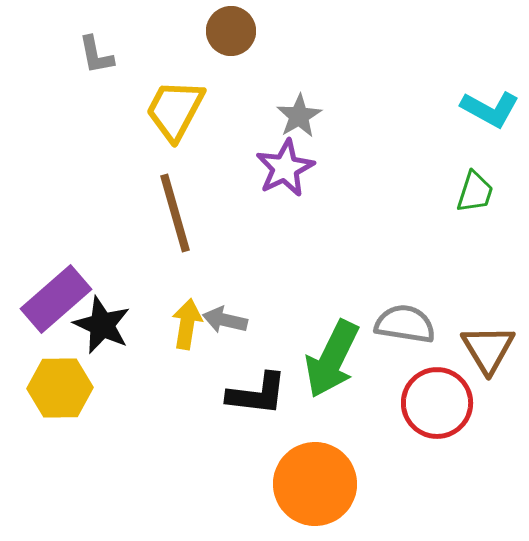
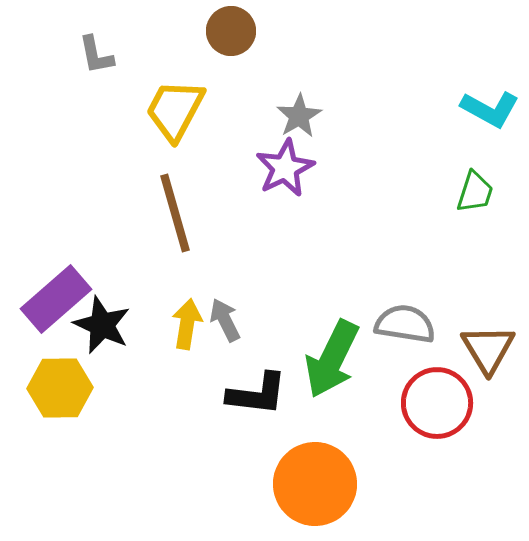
gray arrow: rotated 51 degrees clockwise
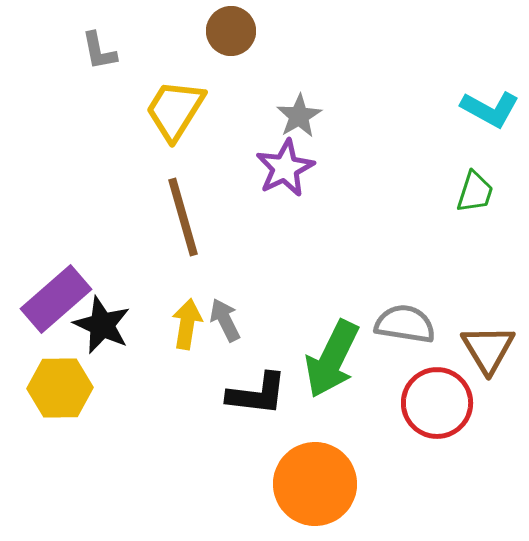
gray L-shape: moved 3 px right, 4 px up
yellow trapezoid: rotated 4 degrees clockwise
brown line: moved 8 px right, 4 px down
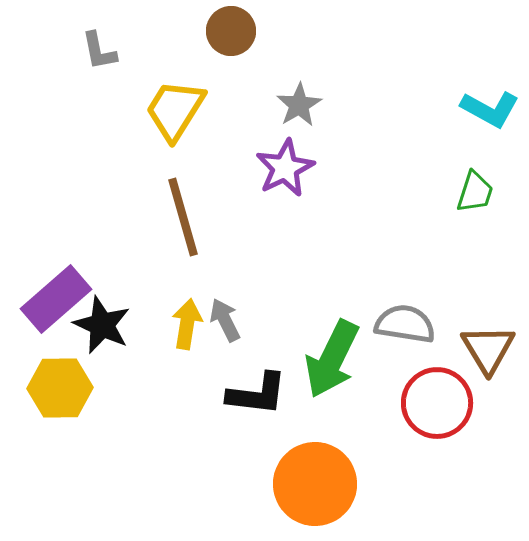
gray star: moved 11 px up
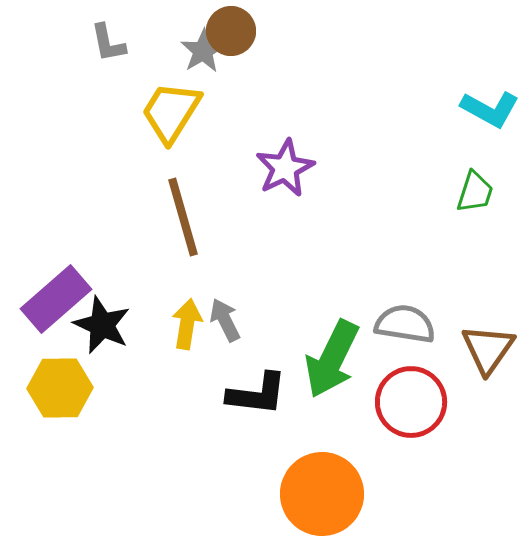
gray L-shape: moved 9 px right, 8 px up
gray star: moved 96 px left, 54 px up
yellow trapezoid: moved 4 px left, 2 px down
brown triangle: rotated 6 degrees clockwise
red circle: moved 26 px left, 1 px up
orange circle: moved 7 px right, 10 px down
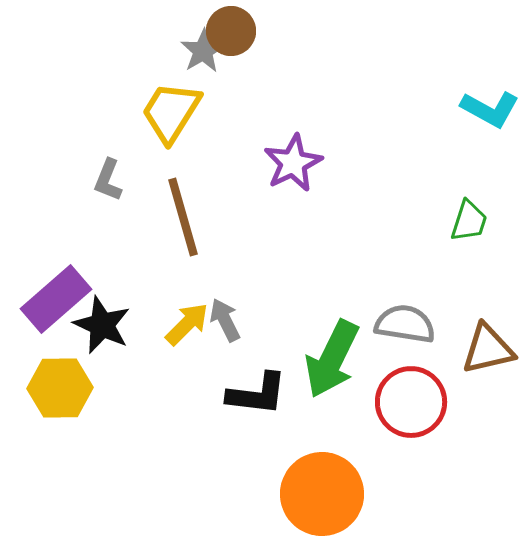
gray L-shape: moved 137 px down; rotated 33 degrees clockwise
purple star: moved 8 px right, 5 px up
green trapezoid: moved 6 px left, 29 px down
yellow arrow: rotated 36 degrees clockwise
brown triangle: rotated 42 degrees clockwise
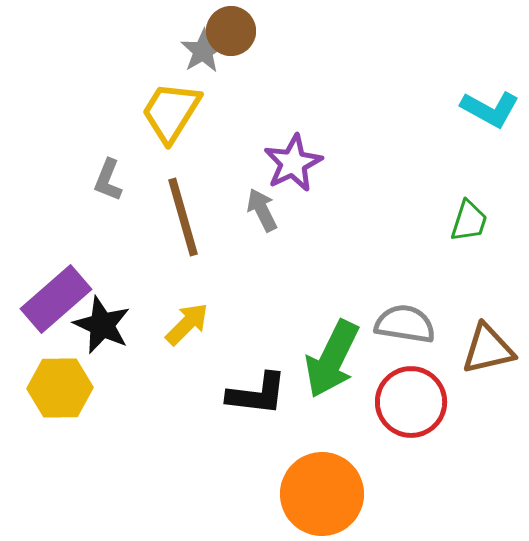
gray arrow: moved 37 px right, 110 px up
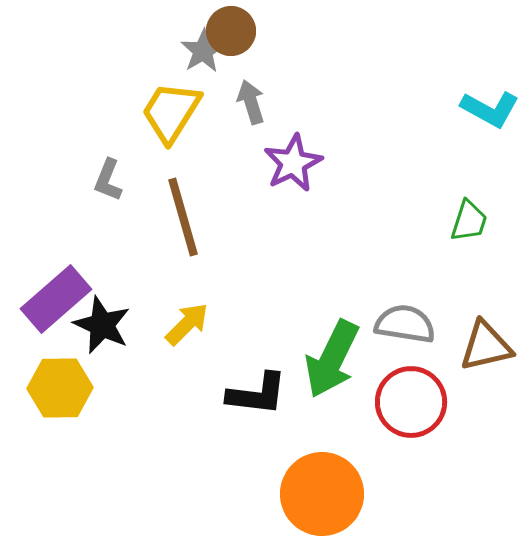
gray arrow: moved 11 px left, 108 px up; rotated 9 degrees clockwise
brown triangle: moved 2 px left, 3 px up
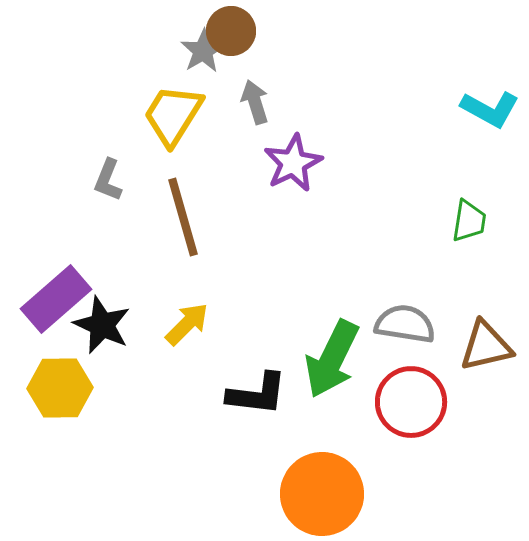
gray arrow: moved 4 px right
yellow trapezoid: moved 2 px right, 3 px down
green trapezoid: rotated 9 degrees counterclockwise
